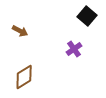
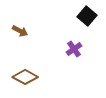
brown diamond: moved 1 px right; rotated 60 degrees clockwise
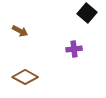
black square: moved 3 px up
purple cross: rotated 28 degrees clockwise
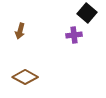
brown arrow: rotated 77 degrees clockwise
purple cross: moved 14 px up
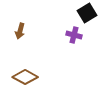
black square: rotated 18 degrees clockwise
purple cross: rotated 21 degrees clockwise
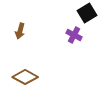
purple cross: rotated 14 degrees clockwise
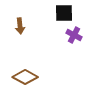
black square: moved 23 px left; rotated 30 degrees clockwise
brown arrow: moved 5 px up; rotated 21 degrees counterclockwise
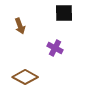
brown arrow: rotated 14 degrees counterclockwise
purple cross: moved 19 px left, 13 px down
